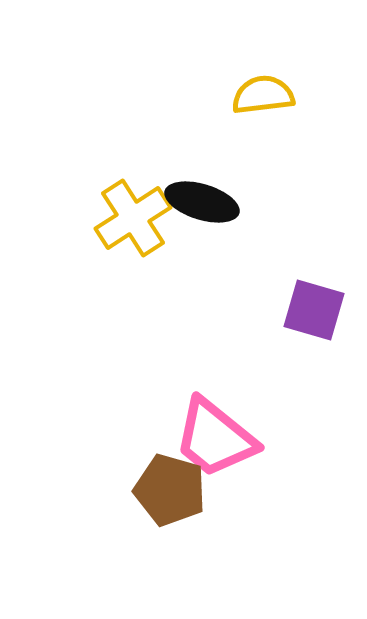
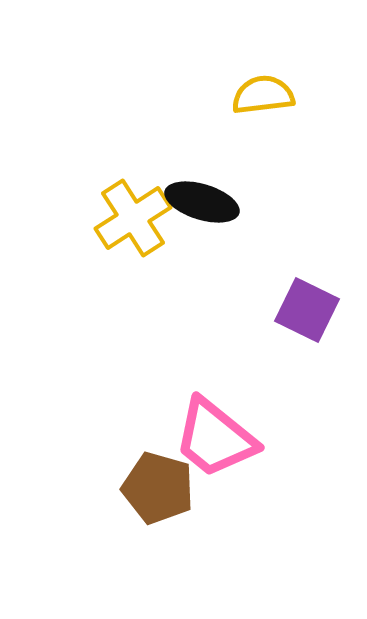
purple square: moved 7 px left; rotated 10 degrees clockwise
brown pentagon: moved 12 px left, 2 px up
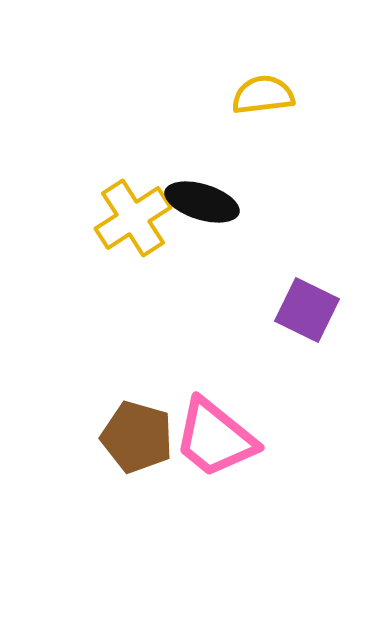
brown pentagon: moved 21 px left, 51 px up
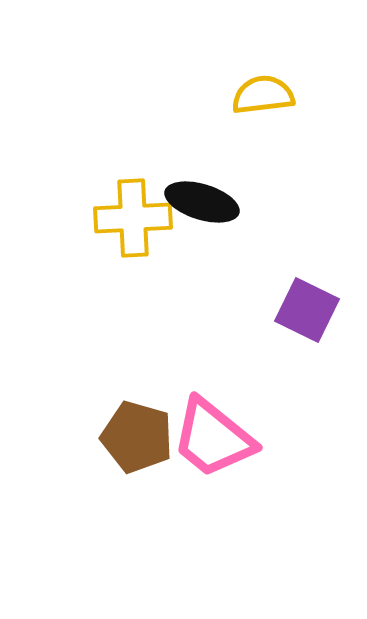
yellow cross: rotated 30 degrees clockwise
pink trapezoid: moved 2 px left
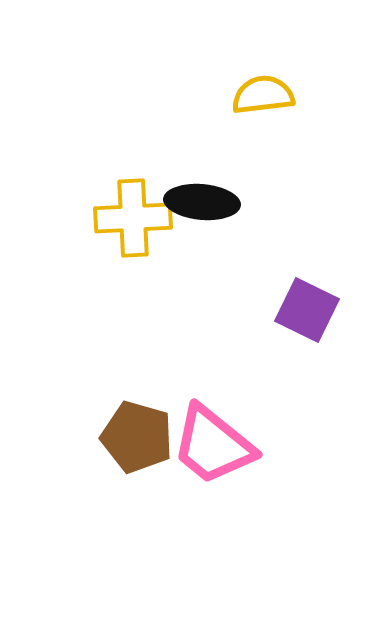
black ellipse: rotated 12 degrees counterclockwise
pink trapezoid: moved 7 px down
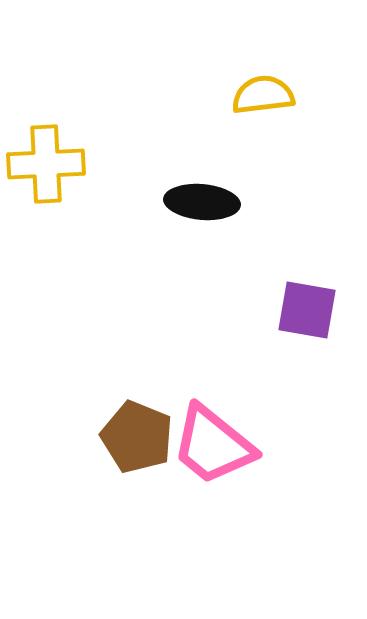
yellow cross: moved 87 px left, 54 px up
purple square: rotated 16 degrees counterclockwise
brown pentagon: rotated 6 degrees clockwise
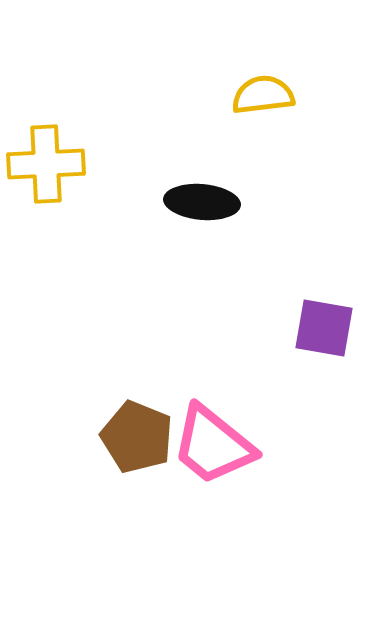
purple square: moved 17 px right, 18 px down
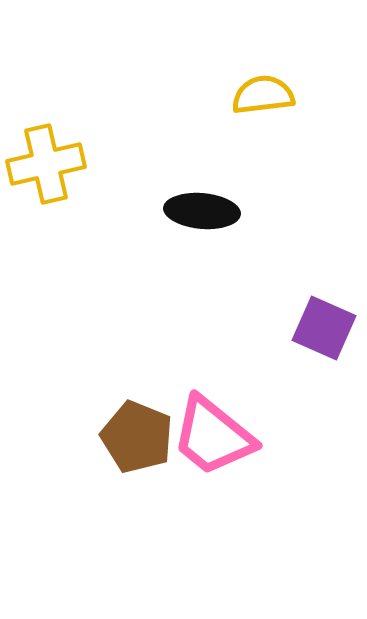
yellow cross: rotated 10 degrees counterclockwise
black ellipse: moved 9 px down
purple square: rotated 14 degrees clockwise
pink trapezoid: moved 9 px up
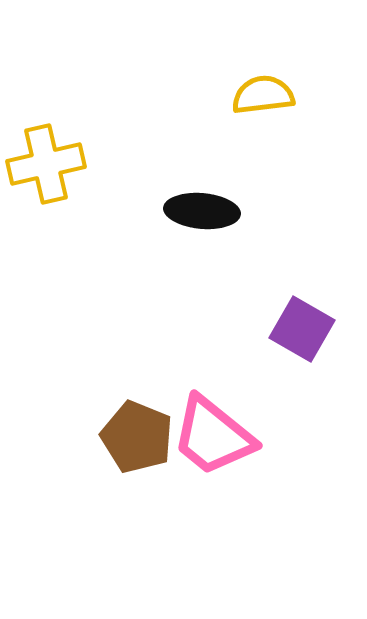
purple square: moved 22 px left, 1 px down; rotated 6 degrees clockwise
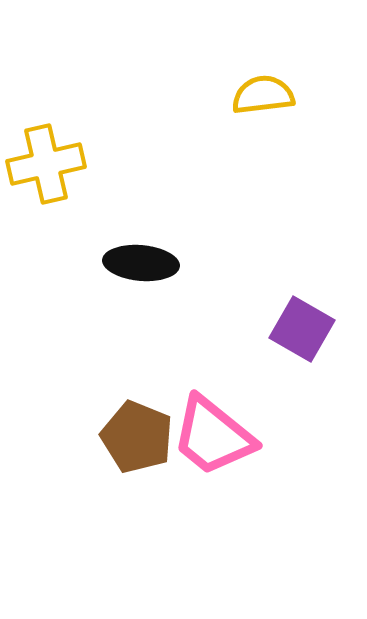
black ellipse: moved 61 px left, 52 px down
